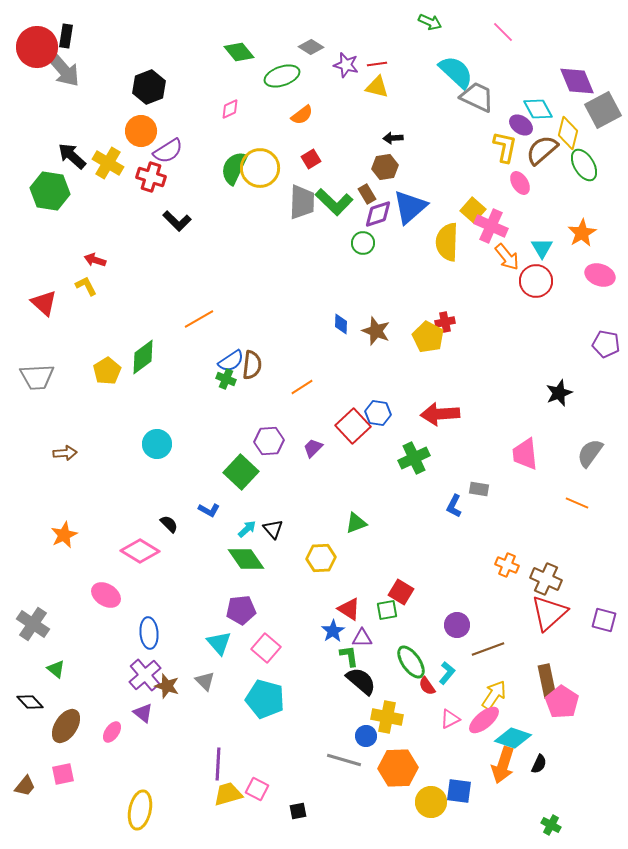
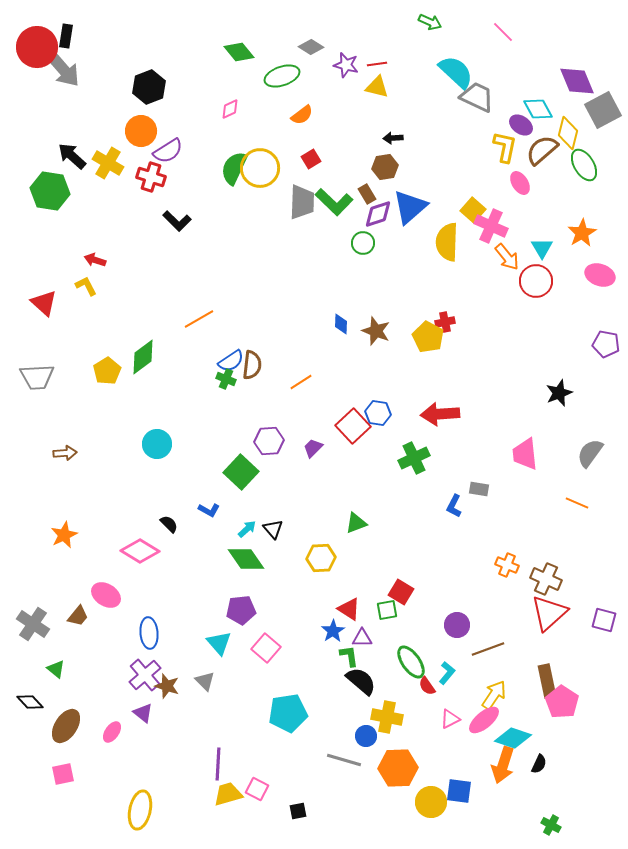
orange line at (302, 387): moved 1 px left, 5 px up
cyan pentagon at (265, 699): moved 23 px right, 14 px down; rotated 24 degrees counterclockwise
brown trapezoid at (25, 786): moved 53 px right, 170 px up
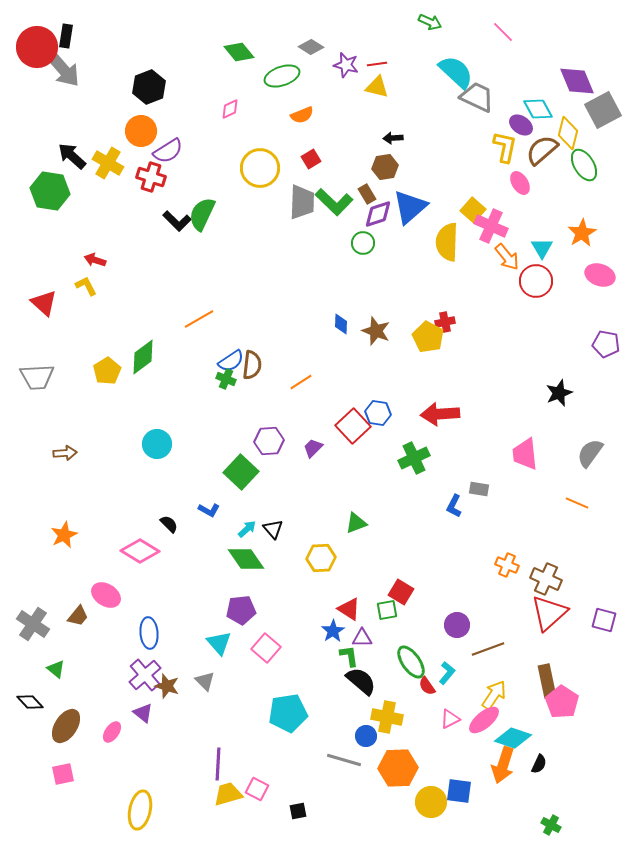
orange semicircle at (302, 115): rotated 15 degrees clockwise
green semicircle at (234, 168): moved 32 px left, 46 px down
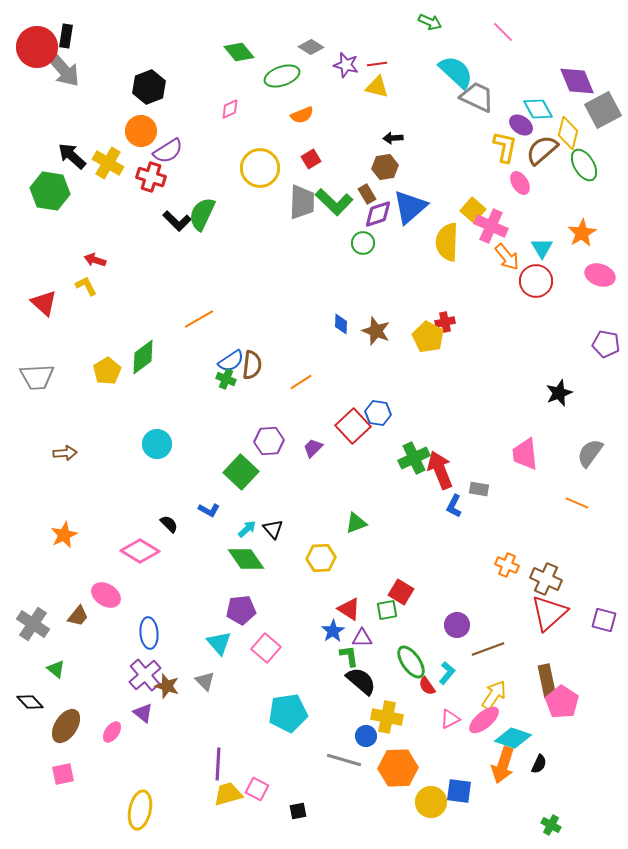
red arrow at (440, 414): moved 56 px down; rotated 72 degrees clockwise
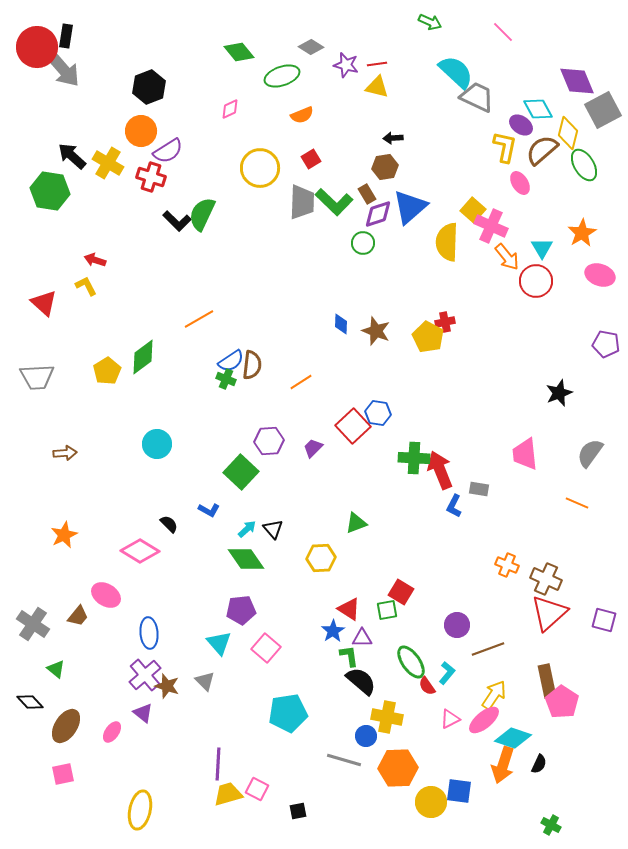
green cross at (414, 458): rotated 28 degrees clockwise
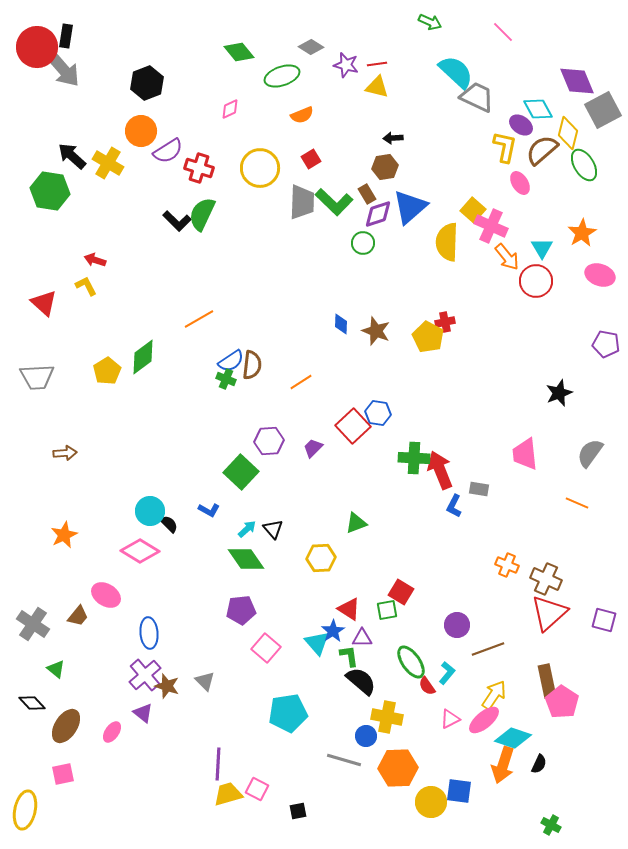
black hexagon at (149, 87): moved 2 px left, 4 px up
red cross at (151, 177): moved 48 px right, 9 px up
cyan circle at (157, 444): moved 7 px left, 67 px down
cyan triangle at (219, 643): moved 98 px right
black diamond at (30, 702): moved 2 px right, 1 px down
yellow ellipse at (140, 810): moved 115 px left
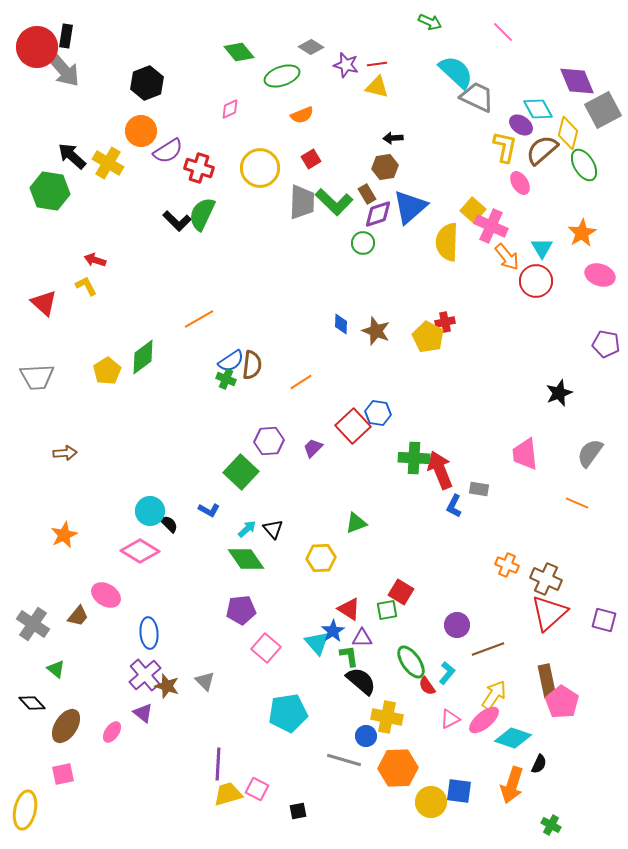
orange arrow at (503, 765): moved 9 px right, 20 px down
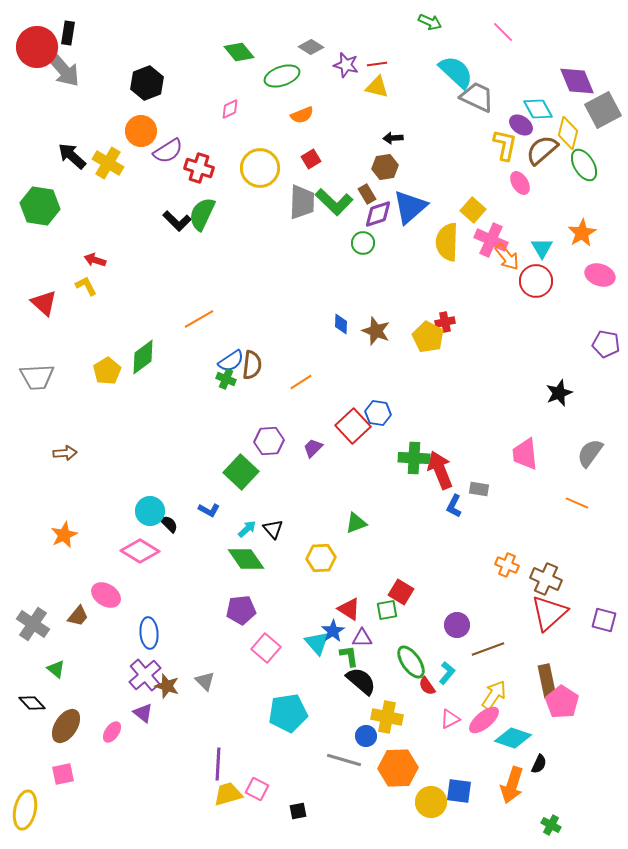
black rectangle at (66, 36): moved 2 px right, 3 px up
yellow L-shape at (505, 147): moved 2 px up
green hexagon at (50, 191): moved 10 px left, 15 px down
pink cross at (491, 226): moved 14 px down
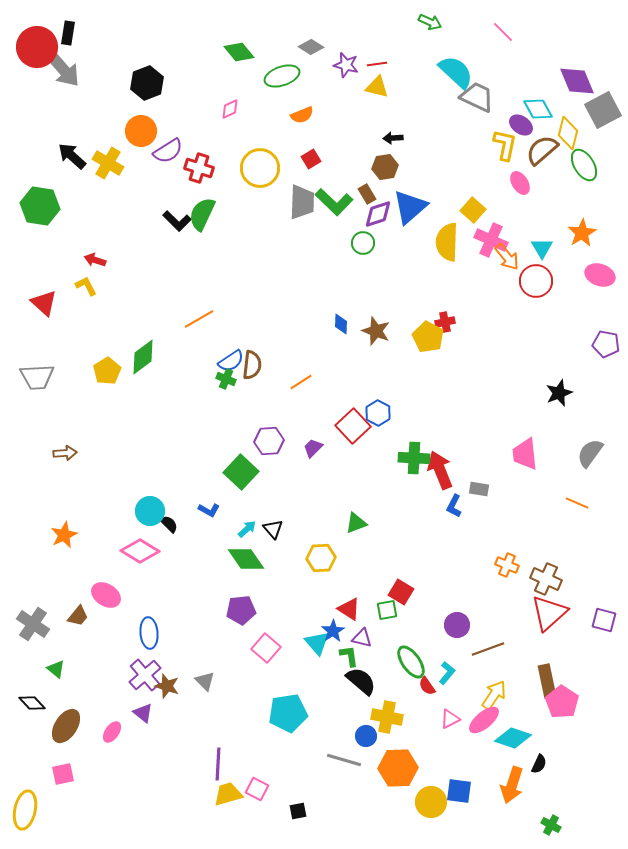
blue hexagon at (378, 413): rotated 20 degrees clockwise
purple triangle at (362, 638): rotated 15 degrees clockwise
